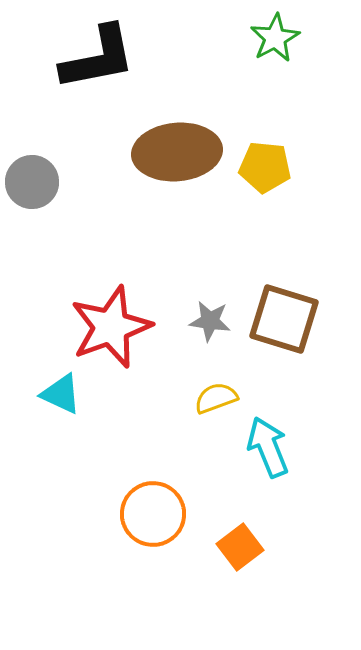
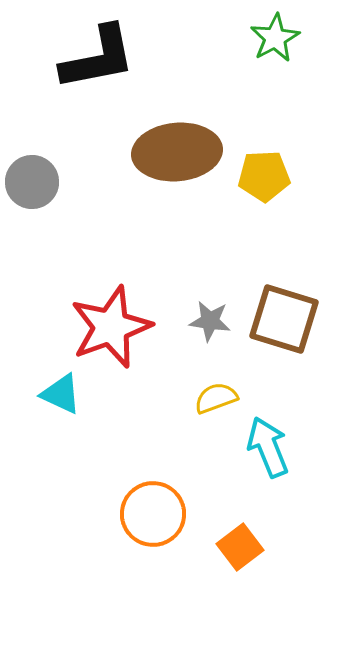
yellow pentagon: moved 1 px left, 9 px down; rotated 9 degrees counterclockwise
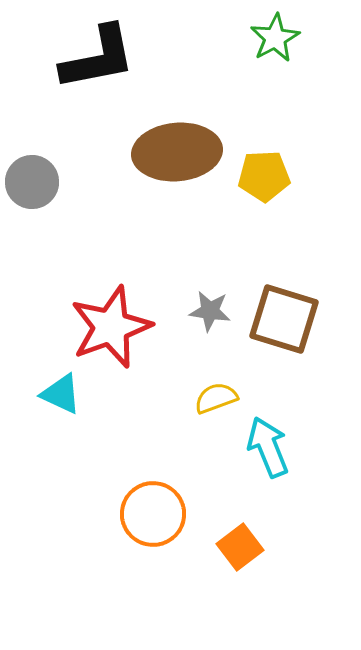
gray star: moved 10 px up
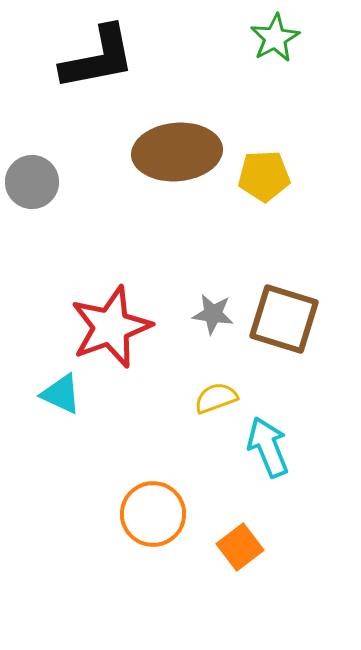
gray star: moved 3 px right, 3 px down
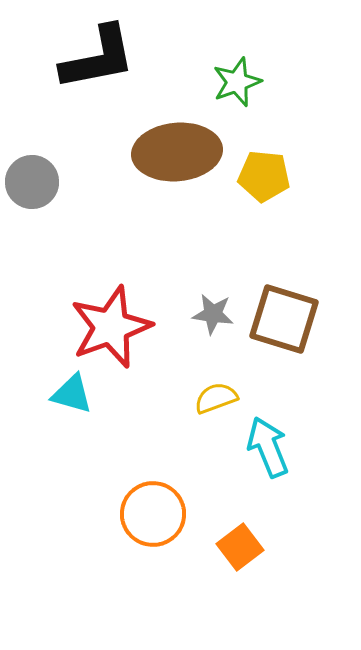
green star: moved 38 px left, 44 px down; rotated 9 degrees clockwise
yellow pentagon: rotated 9 degrees clockwise
cyan triangle: moved 11 px right; rotated 9 degrees counterclockwise
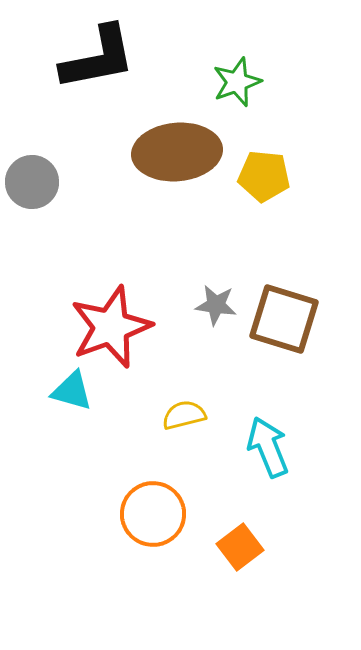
gray star: moved 3 px right, 9 px up
cyan triangle: moved 3 px up
yellow semicircle: moved 32 px left, 17 px down; rotated 6 degrees clockwise
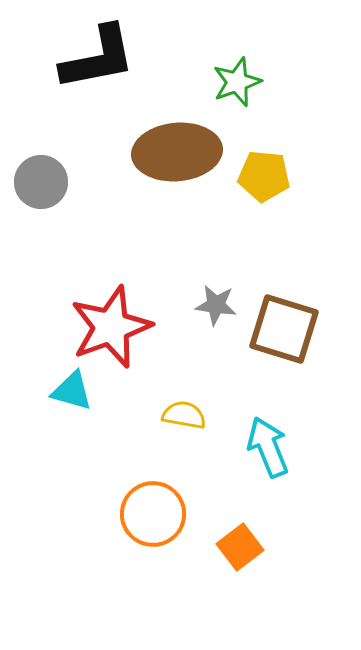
gray circle: moved 9 px right
brown square: moved 10 px down
yellow semicircle: rotated 24 degrees clockwise
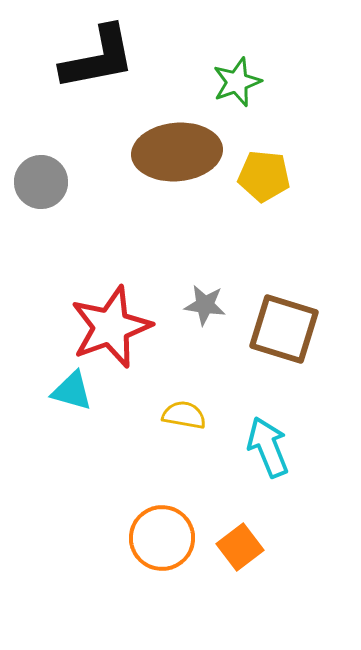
gray star: moved 11 px left
orange circle: moved 9 px right, 24 px down
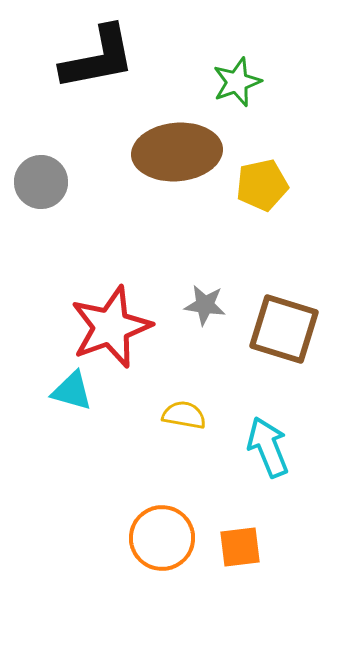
yellow pentagon: moved 2 px left, 9 px down; rotated 18 degrees counterclockwise
orange square: rotated 30 degrees clockwise
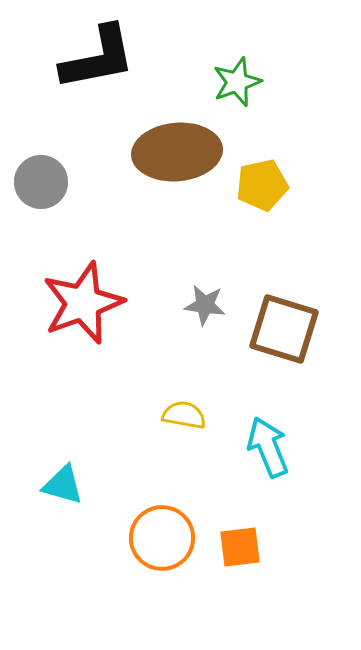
red star: moved 28 px left, 24 px up
cyan triangle: moved 9 px left, 94 px down
